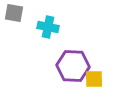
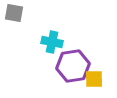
cyan cross: moved 4 px right, 15 px down
purple hexagon: rotated 12 degrees counterclockwise
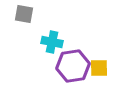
gray square: moved 10 px right, 1 px down
yellow square: moved 5 px right, 11 px up
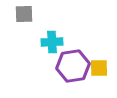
gray square: rotated 12 degrees counterclockwise
cyan cross: rotated 15 degrees counterclockwise
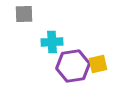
yellow square: moved 1 px left, 4 px up; rotated 12 degrees counterclockwise
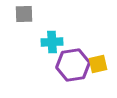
purple hexagon: moved 1 px up
